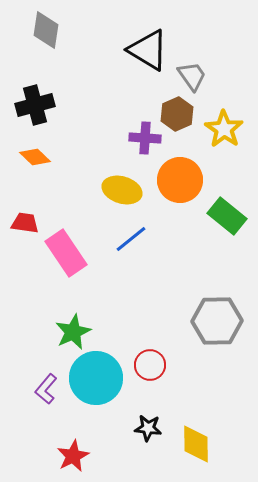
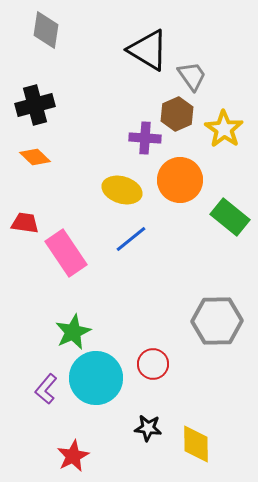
green rectangle: moved 3 px right, 1 px down
red circle: moved 3 px right, 1 px up
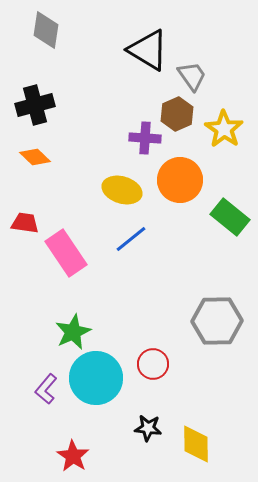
red star: rotated 12 degrees counterclockwise
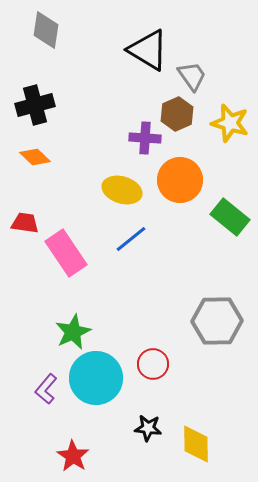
yellow star: moved 6 px right, 6 px up; rotated 18 degrees counterclockwise
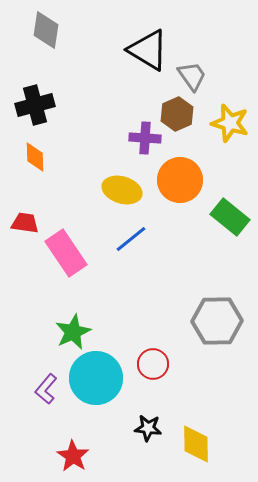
orange diamond: rotated 44 degrees clockwise
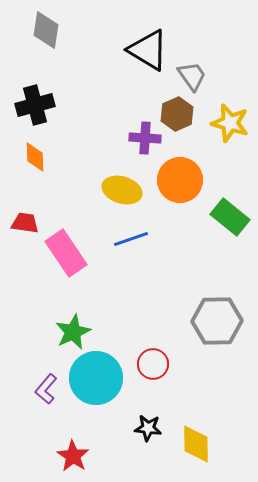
blue line: rotated 20 degrees clockwise
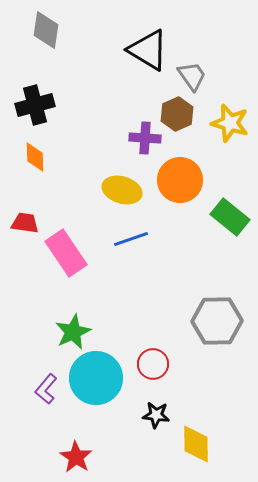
black star: moved 8 px right, 13 px up
red star: moved 3 px right, 1 px down
